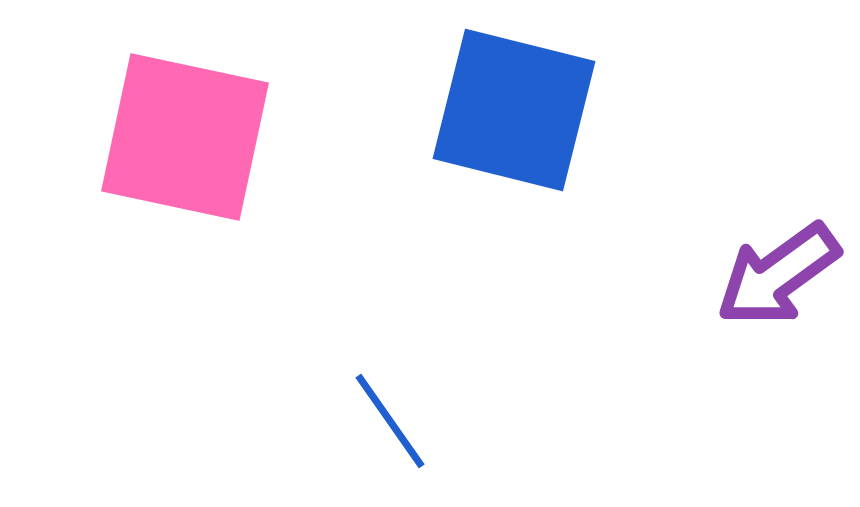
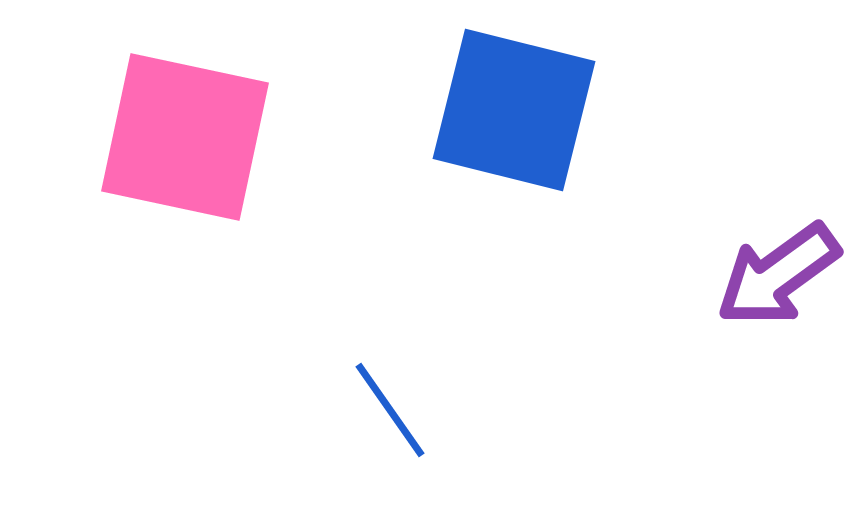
blue line: moved 11 px up
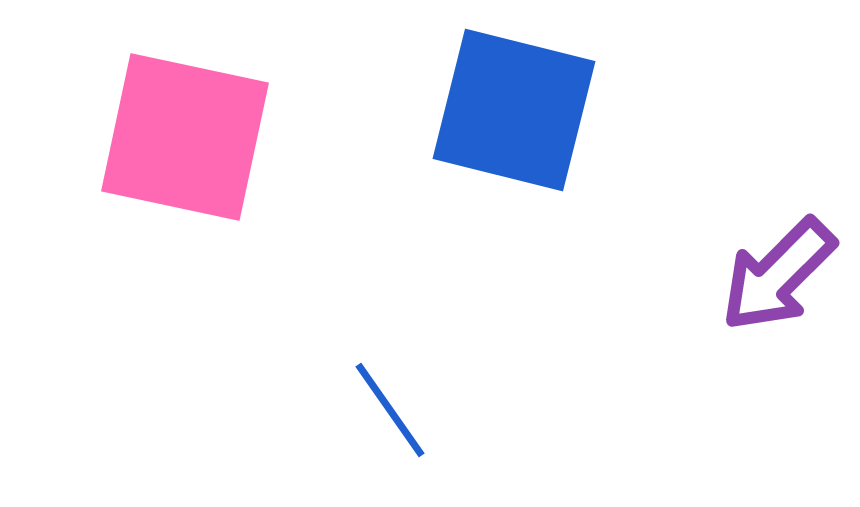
purple arrow: rotated 9 degrees counterclockwise
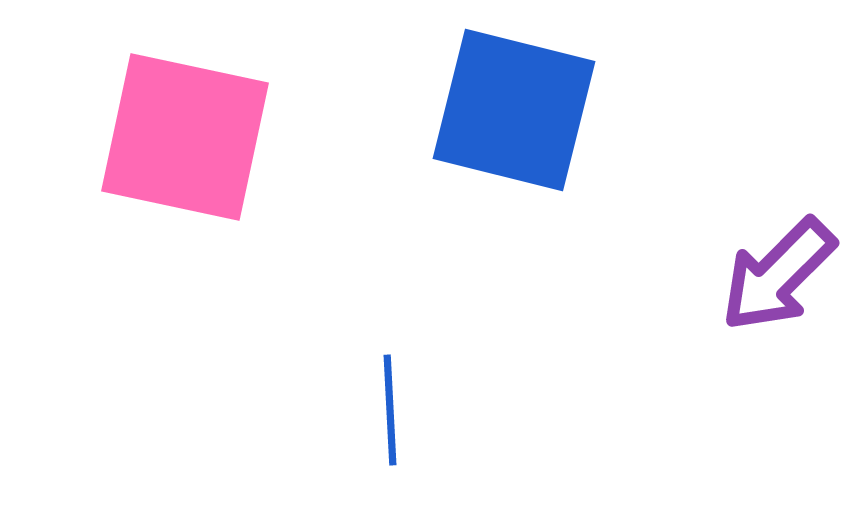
blue line: rotated 32 degrees clockwise
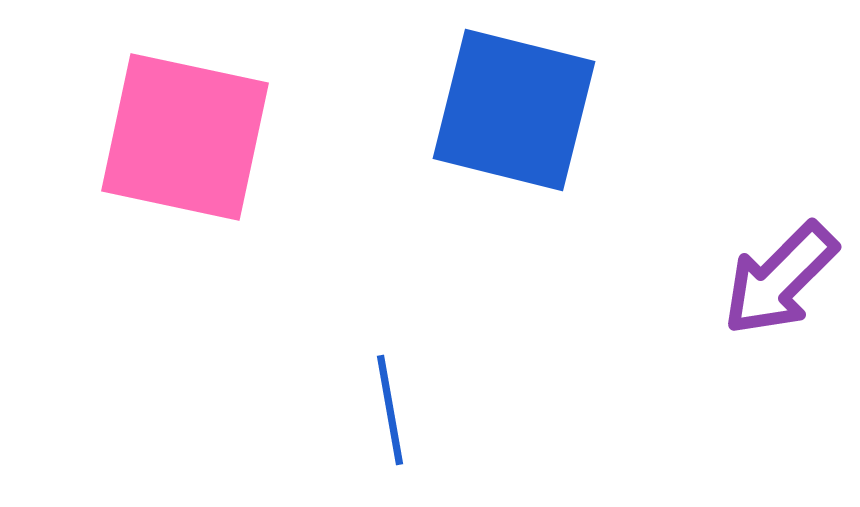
purple arrow: moved 2 px right, 4 px down
blue line: rotated 7 degrees counterclockwise
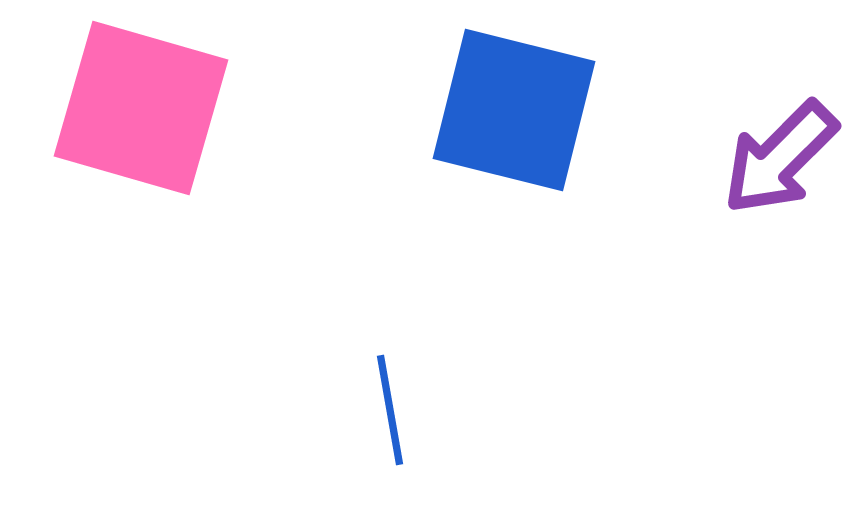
pink square: moved 44 px left, 29 px up; rotated 4 degrees clockwise
purple arrow: moved 121 px up
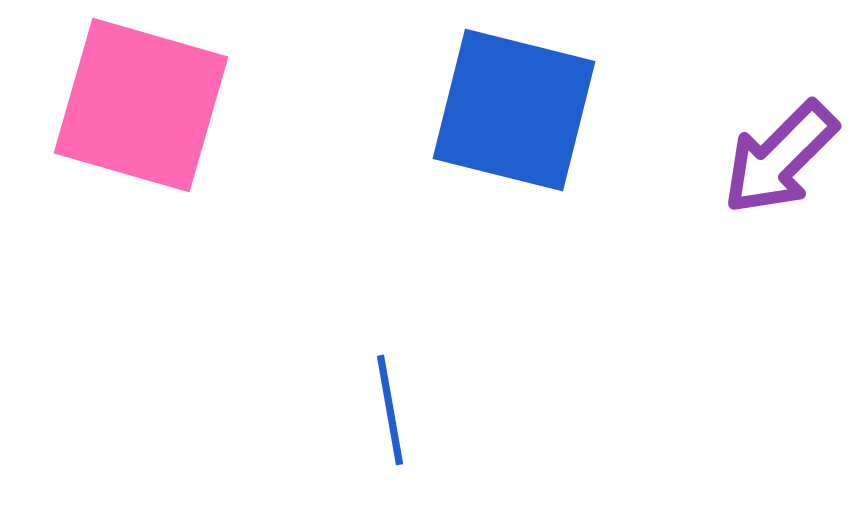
pink square: moved 3 px up
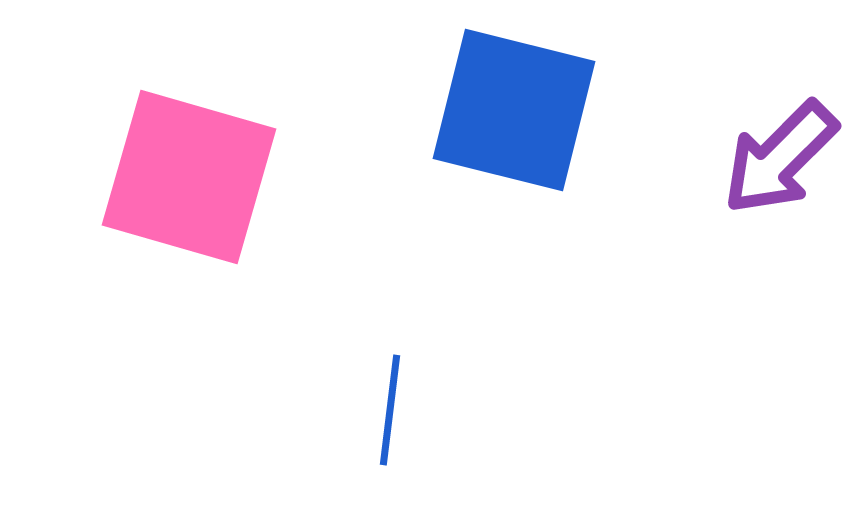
pink square: moved 48 px right, 72 px down
blue line: rotated 17 degrees clockwise
